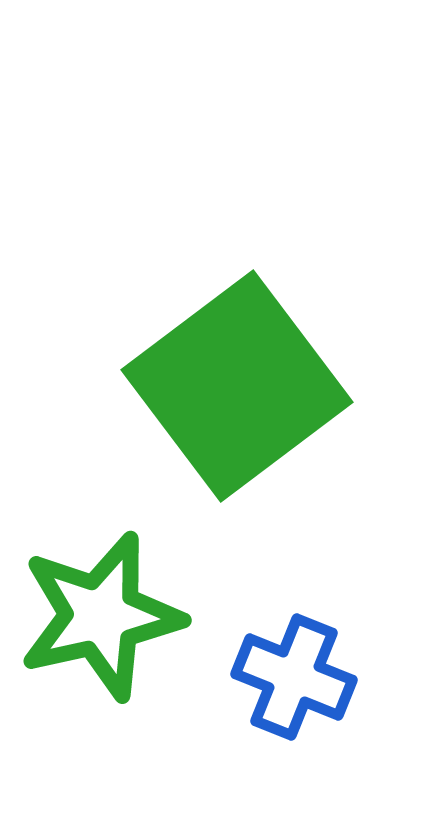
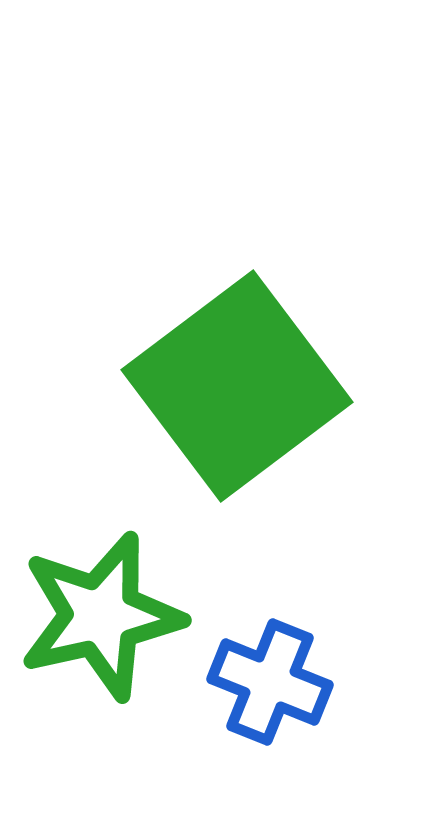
blue cross: moved 24 px left, 5 px down
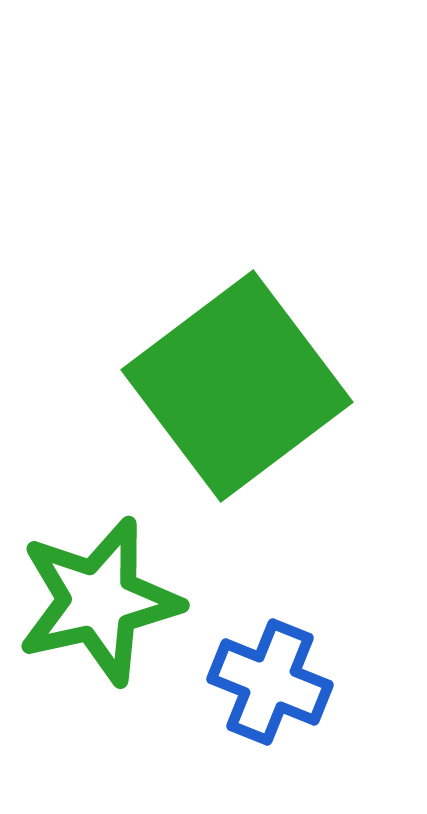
green star: moved 2 px left, 15 px up
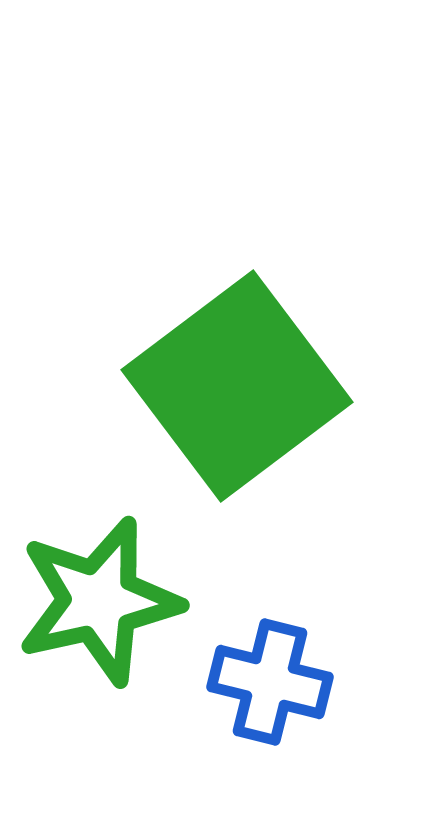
blue cross: rotated 8 degrees counterclockwise
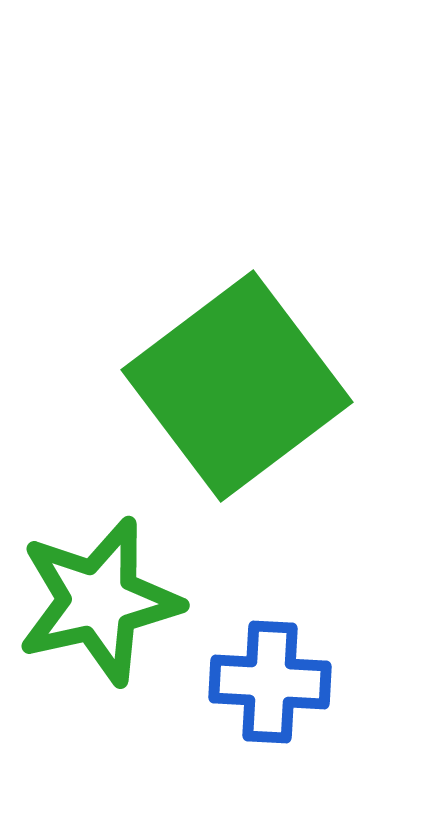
blue cross: rotated 11 degrees counterclockwise
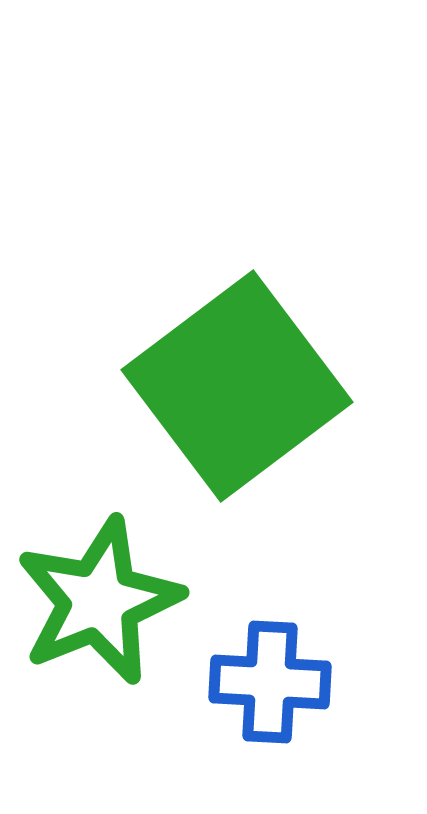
green star: rotated 9 degrees counterclockwise
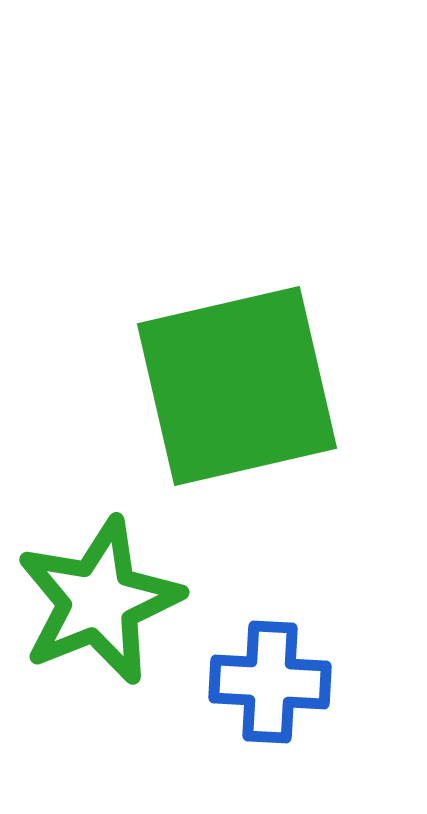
green square: rotated 24 degrees clockwise
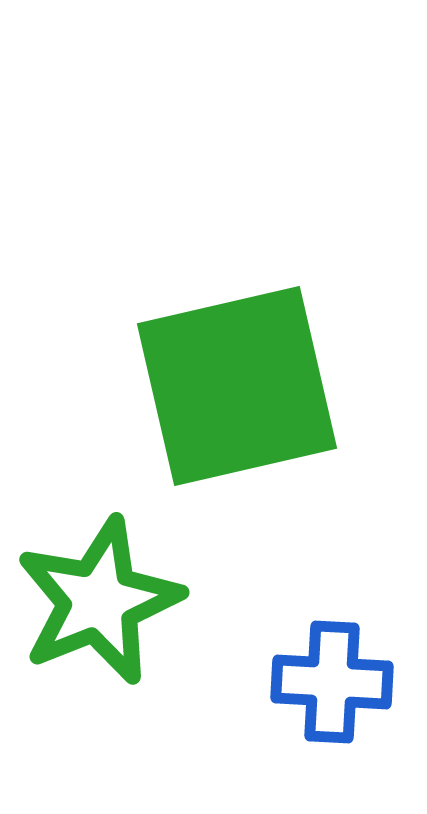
blue cross: moved 62 px right
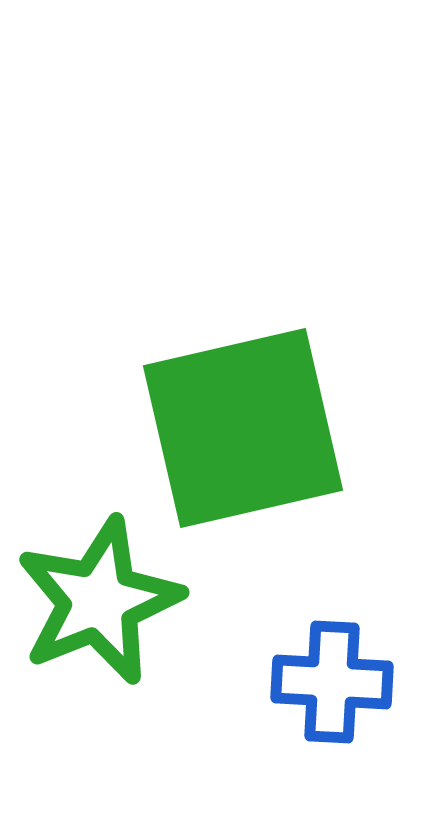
green square: moved 6 px right, 42 px down
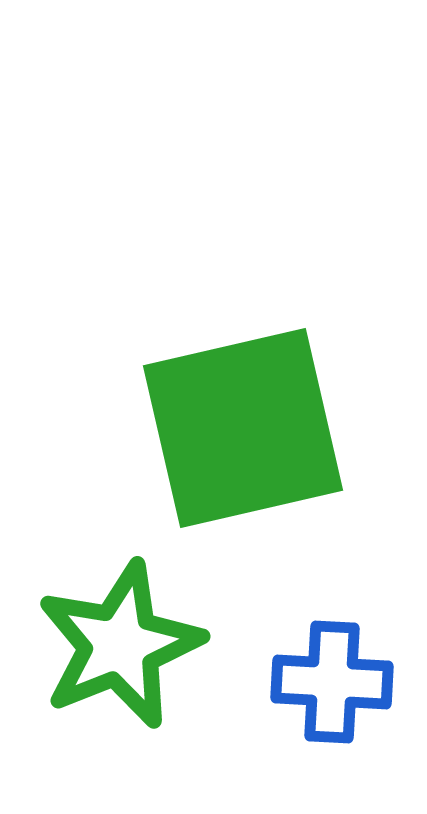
green star: moved 21 px right, 44 px down
